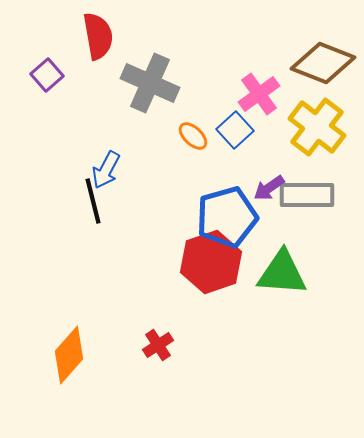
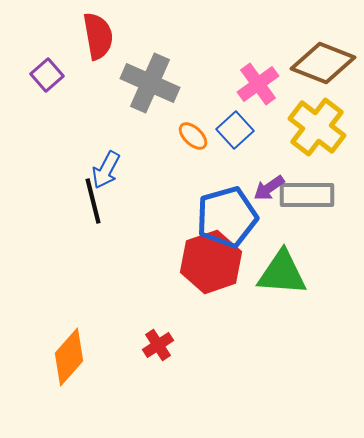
pink cross: moved 1 px left, 10 px up
orange diamond: moved 2 px down
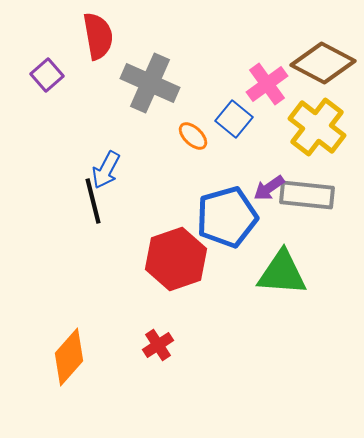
brown diamond: rotated 6 degrees clockwise
pink cross: moved 9 px right
blue square: moved 1 px left, 11 px up; rotated 9 degrees counterclockwise
gray rectangle: rotated 6 degrees clockwise
red hexagon: moved 35 px left, 3 px up
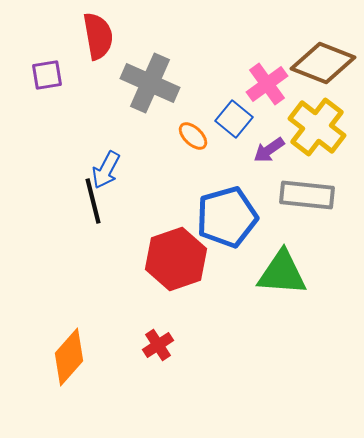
brown diamond: rotated 6 degrees counterclockwise
purple square: rotated 32 degrees clockwise
purple arrow: moved 38 px up
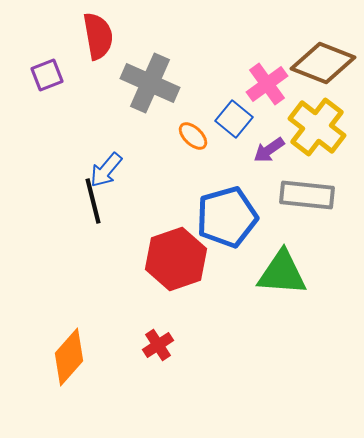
purple square: rotated 12 degrees counterclockwise
blue arrow: rotated 12 degrees clockwise
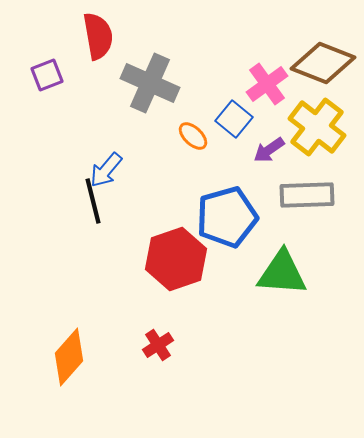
gray rectangle: rotated 8 degrees counterclockwise
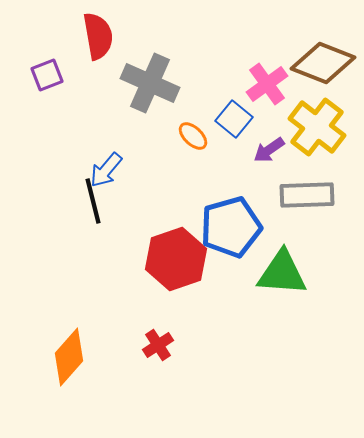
blue pentagon: moved 4 px right, 10 px down
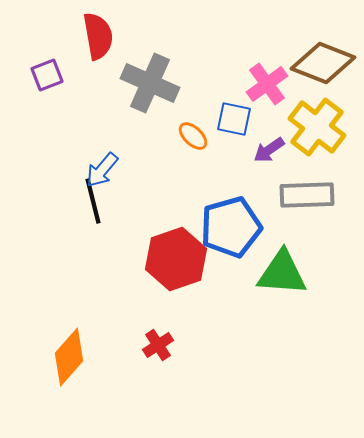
blue square: rotated 27 degrees counterclockwise
blue arrow: moved 4 px left
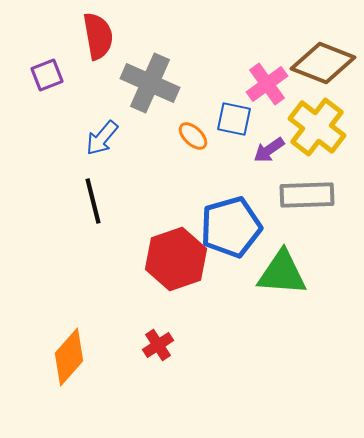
blue arrow: moved 32 px up
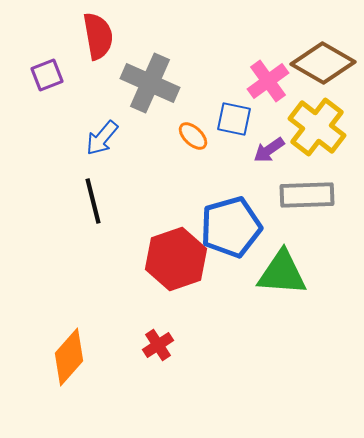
brown diamond: rotated 8 degrees clockwise
pink cross: moved 1 px right, 3 px up
